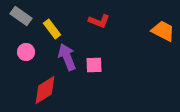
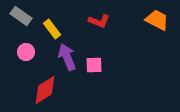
orange trapezoid: moved 6 px left, 11 px up
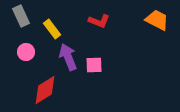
gray rectangle: rotated 30 degrees clockwise
purple arrow: moved 1 px right
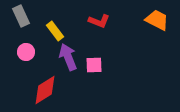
yellow rectangle: moved 3 px right, 2 px down
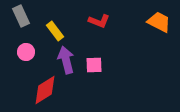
orange trapezoid: moved 2 px right, 2 px down
purple arrow: moved 2 px left, 3 px down; rotated 8 degrees clockwise
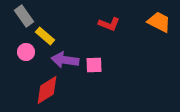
gray rectangle: moved 3 px right; rotated 10 degrees counterclockwise
red L-shape: moved 10 px right, 3 px down
yellow rectangle: moved 10 px left, 5 px down; rotated 12 degrees counterclockwise
purple arrow: moved 1 px left; rotated 68 degrees counterclockwise
red diamond: moved 2 px right
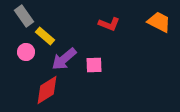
purple arrow: moved 1 px left, 1 px up; rotated 48 degrees counterclockwise
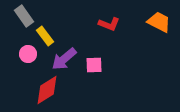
yellow rectangle: rotated 12 degrees clockwise
pink circle: moved 2 px right, 2 px down
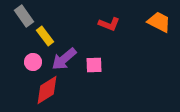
pink circle: moved 5 px right, 8 px down
